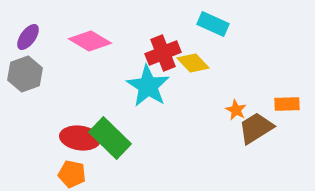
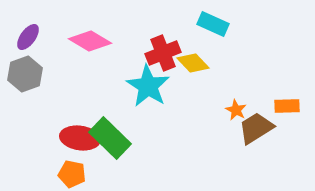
orange rectangle: moved 2 px down
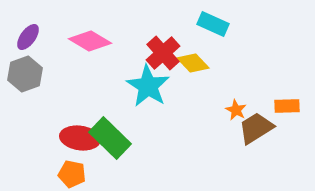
red cross: rotated 20 degrees counterclockwise
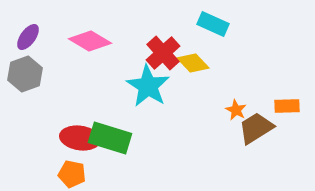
green rectangle: rotated 27 degrees counterclockwise
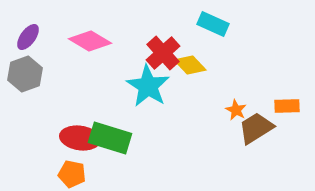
yellow diamond: moved 3 px left, 2 px down
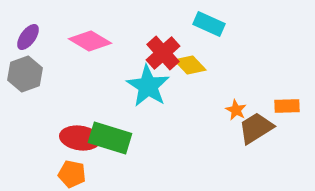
cyan rectangle: moved 4 px left
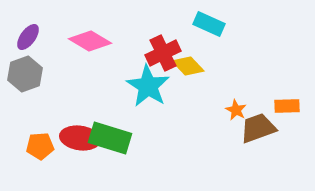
red cross: rotated 16 degrees clockwise
yellow diamond: moved 2 px left, 1 px down
brown trapezoid: moved 2 px right; rotated 12 degrees clockwise
orange pentagon: moved 32 px left, 28 px up; rotated 16 degrees counterclockwise
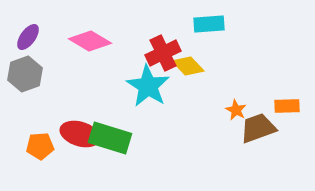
cyan rectangle: rotated 28 degrees counterclockwise
red ellipse: moved 4 px up; rotated 9 degrees clockwise
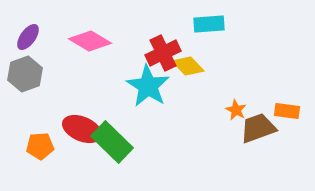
orange rectangle: moved 5 px down; rotated 10 degrees clockwise
red ellipse: moved 2 px right, 5 px up; rotated 6 degrees clockwise
green rectangle: moved 2 px right, 4 px down; rotated 27 degrees clockwise
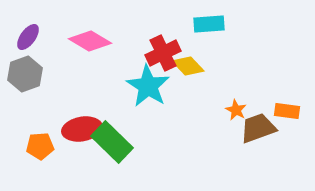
red ellipse: rotated 33 degrees counterclockwise
